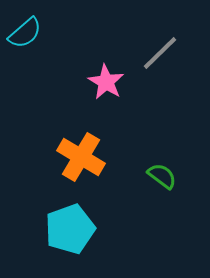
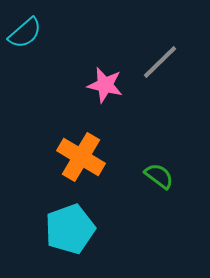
gray line: moved 9 px down
pink star: moved 1 px left, 3 px down; rotated 18 degrees counterclockwise
green semicircle: moved 3 px left
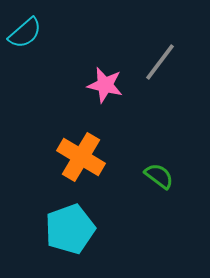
gray line: rotated 9 degrees counterclockwise
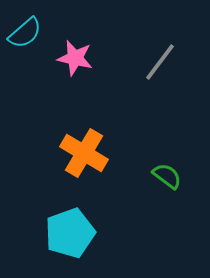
pink star: moved 30 px left, 27 px up
orange cross: moved 3 px right, 4 px up
green semicircle: moved 8 px right
cyan pentagon: moved 4 px down
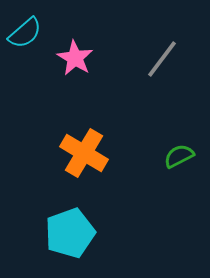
pink star: rotated 18 degrees clockwise
gray line: moved 2 px right, 3 px up
green semicircle: moved 12 px right, 20 px up; rotated 64 degrees counterclockwise
